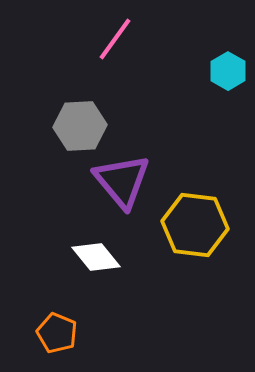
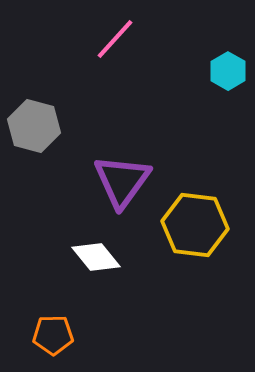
pink line: rotated 6 degrees clockwise
gray hexagon: moved 46 px left; rotated 18 degrees clockwise
purple triangle: rotated 16 degrees clockwise
orange pentagon: moved 4 px left, 2 px down; rotated 24 degrees counterclockwise
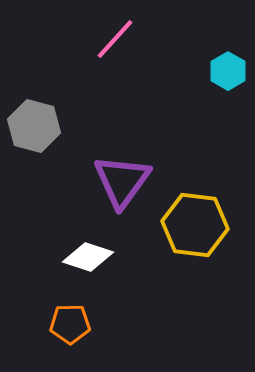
white diamond: moved 8 px left; rotated 33 degrees counterclockwise
orange pentagon: moved 17 px right, 11 px up
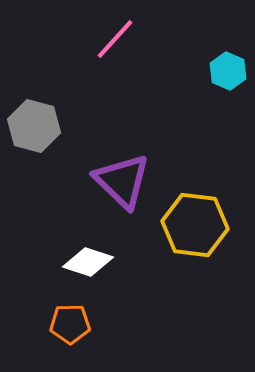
cyan hexagon: rotated 6 degrees counterclockwise
purple triangle: rotated 22 degrees counterclockwise
white diamond: moved 5 px down
